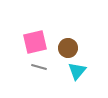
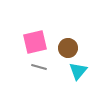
cyan triangle: moved 1 px right
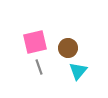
gray line: rotated 56 degrees clockwise
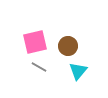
brown circle: moved 2 px up
gray line: rotated 42 degrees counterclockwise
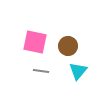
pink square: rotated 25 degrees clockwise
gray line: moved 2 px right, 4 px down; rotated 21 degrees counterclockwise
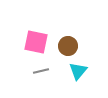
pink square: moved 1 px right
gray line: rotated 21 degrees counterclockwise
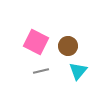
pink square: rotated 15 degrees clockwise
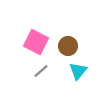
gray line: rotated 28 degrees counterclockwise
